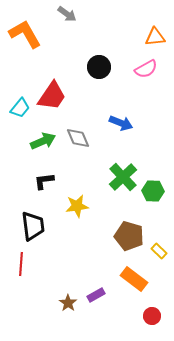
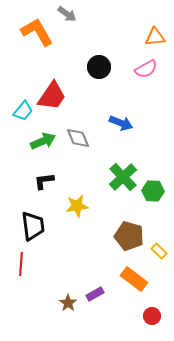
orange L-shape: moved 12 px right, 2 px up
cyan trapezoid: moved 3 px right, 3 px down
purple rectangle: moved 1 px left, 1 px up
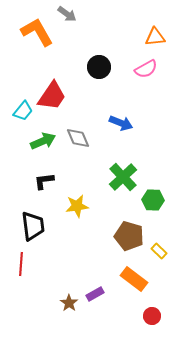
green hexagon: moved 9 px down
brown star: moved 1 px right
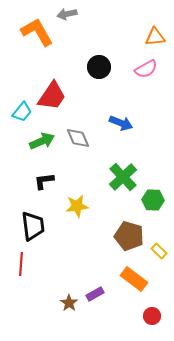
gray arrow: rotated 132 degrees clockwise
cyan trapezoid: moved 1 px left, 1 px down
green arrow: moved 1 px left
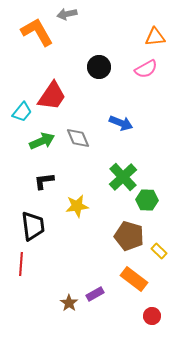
green hexagon: moved 6 px left
